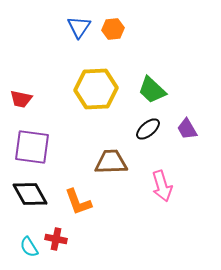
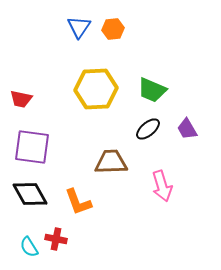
green trapezoid: rotated 20 degrees counterclockwise
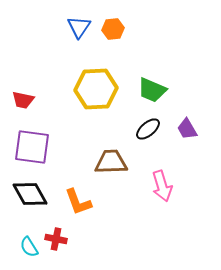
red trapezoid: moved 2 px right, 1 px down
